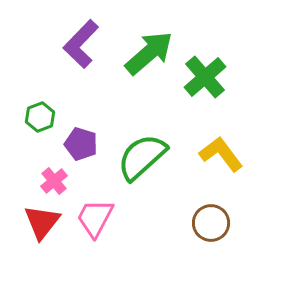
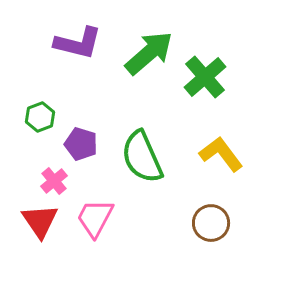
purple L-shape: moved 3 px left, 1 px up; rotated 120 degrees counterclockwise
green semicircle: rotated 72 degrees counterclockwise
red triangle: moved 2 px left, 1 px up; rotated 12 degrees counterclockwise
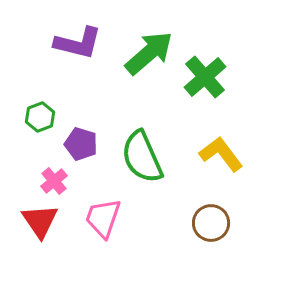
pink trapezoid: moved 8 px right; rotated 9 degrees counterclockwise
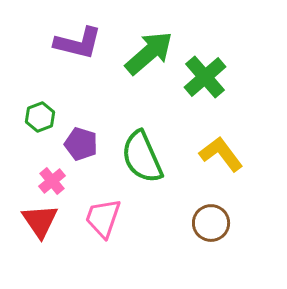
pink cross: moved 2 px left
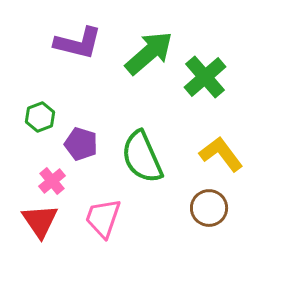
brown circle: moved 2 px left, 15 px up
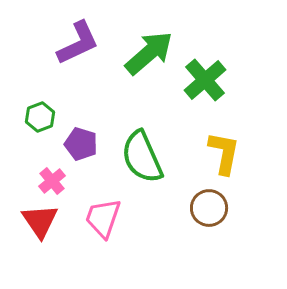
purple L-shape: rotated 39 degrees counterclockwise
green cross: moved 3 px down
yellow L-shape: moved 3 px right, 1 px up; rotated 48 degrees clockwise
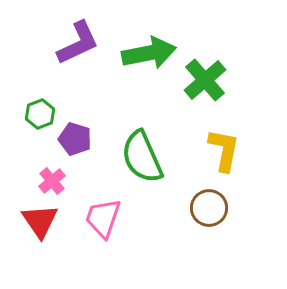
green arrow: rotated 30 degrees clockwise
green hexagon: moved 3 px up
purple pentagon: moved 6 px left, 5 px up
yellow L-shape: moved 3 px up
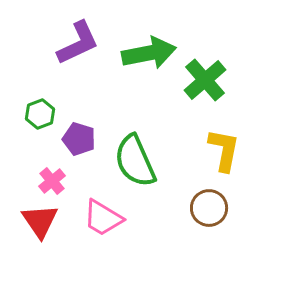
purple pentagon: moved 4 px right
green semicircle: moved 7 px left, 4 px down
pink trapezoid: rotated 78 degrees counterclockwise
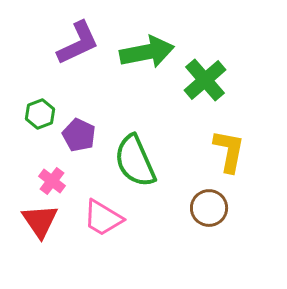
green arrow: moved 2 px left, 1 px up
purple pentagon: moved 4 px up; rotated 8 degrees clockwise
yellow L-shape: moved 5 px right, 1 px down
pink cross: rotated 12 degrees counterclockwise
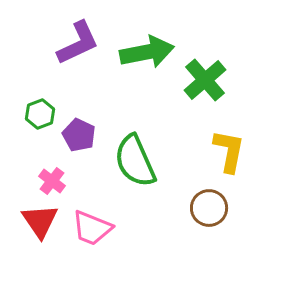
pink trapezoid: moved 11 px left, 10 px down; rotated 9 degrees counterclockwise
